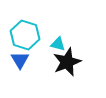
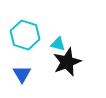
blue triangle: moved 2 px right, 14 px down
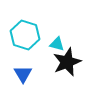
cyan triangle: moved 1 px left
blue triangle: moved 1 px right
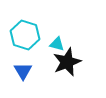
blue triangle: moved 3 px up
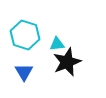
cyan triangle: rotated 21 degrees counterclockwise
blue triangle: moved 1 px right, 1 px down
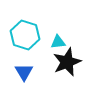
cyan triangle: moved 1 px right, 2 px up
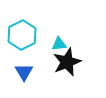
cyan hexagon: moved 3 px left; rotated 16 degrees clockwise
cyan triangle: moved 1 px right, 2 px down
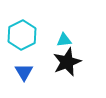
cyan triangle: moved 5 px right, 4 px up
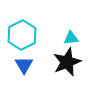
cyan triangle: moved 7 px right, 2 px up
blue triangle: moved 7 px up
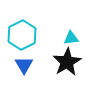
black star: rotated 8 degrees counterclockwise
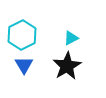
cyan triangle: rotated 21 degrees counterclockwise
black star: moved 4 px down
